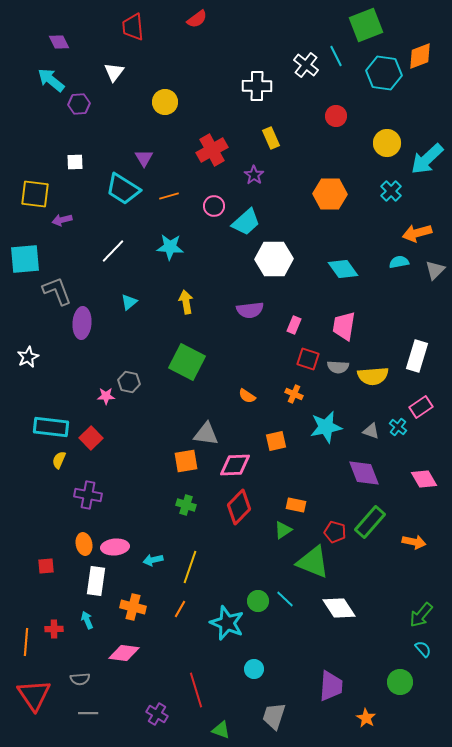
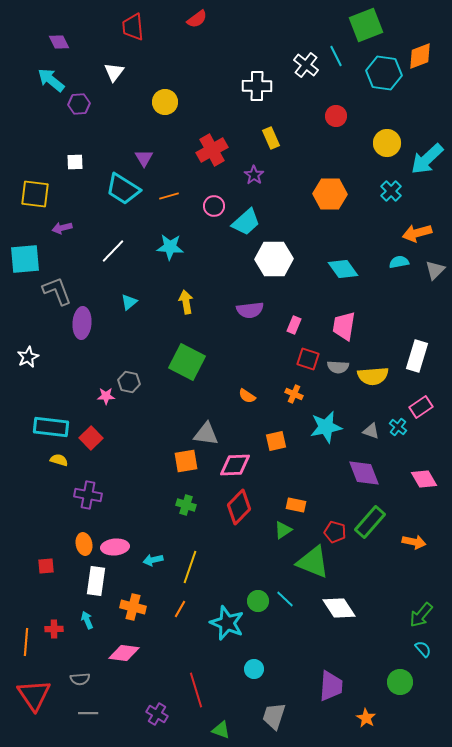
purple arrow at (62, 220): moved 8 px down
yellow semicircle at (59, 460): rotated 84 degrees clockwise
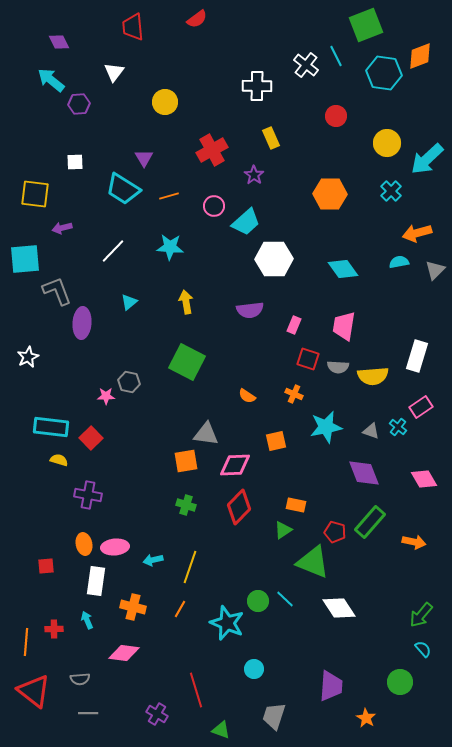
red triangle at (34, 695): moved 4 px up; rotated 18 degrees counterclockwise
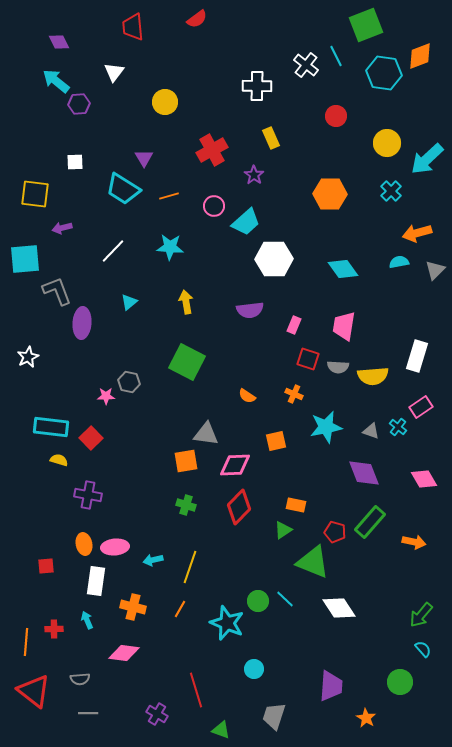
cyan arrow at (51, 80): moved 5 px right, 1 px down
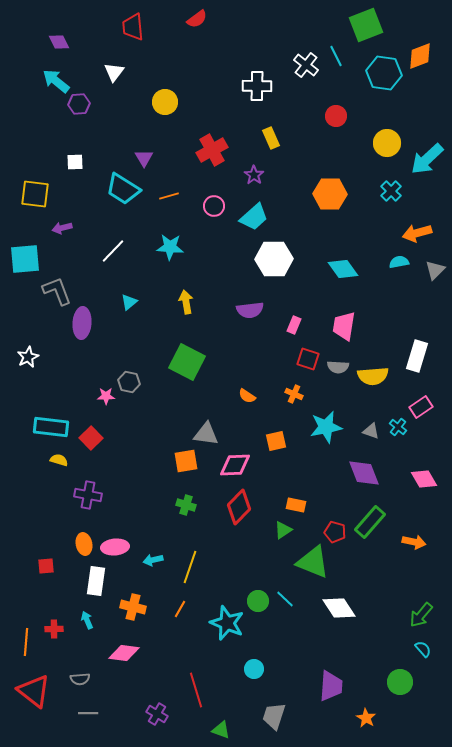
cyan trapezoid at (246, 222): moved 8 px right, 5 px up
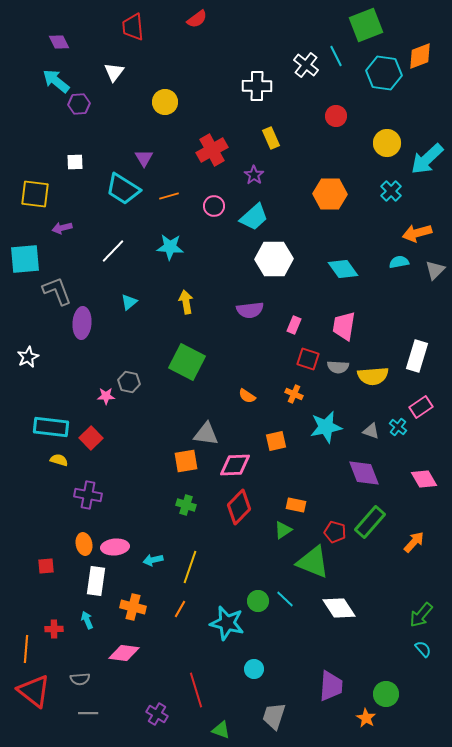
orange arrow at (414, 542): rotated 60 degrees counterclockwise
cyan star at (227, 623): rotated 8 degrees counterclockwise
orange line at (26, 642): moved 7 px down
green circle at (400, 682): moved 14 px left, 12 px down
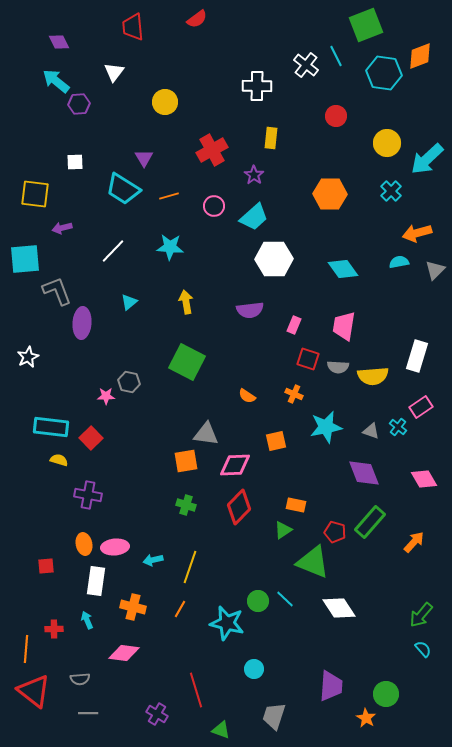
yellow rectangle at (271, 138): rotated 30 degrees clockwise
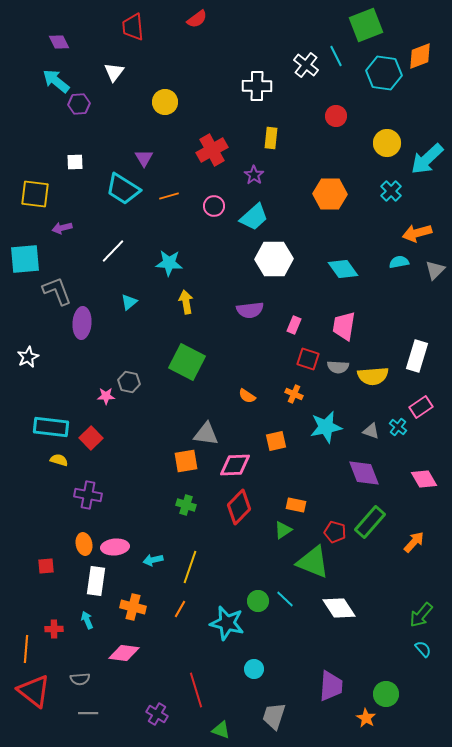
cyan star at (170, 247): moved 1 px left, 16 px down
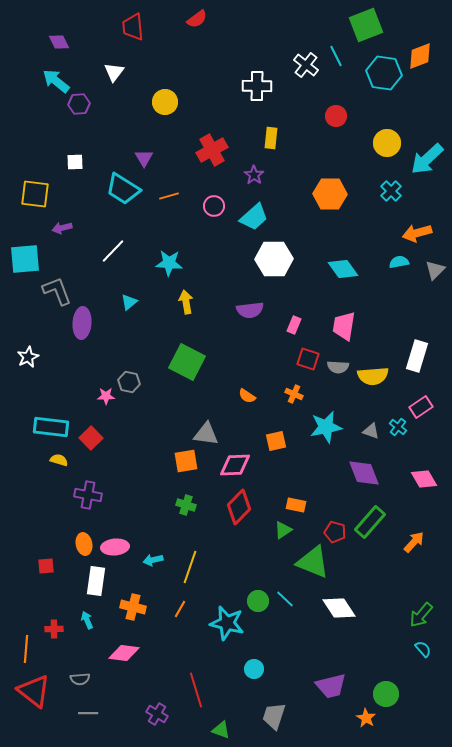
purple trapezoid at (331, 686): rotated 72 degrees clockwise
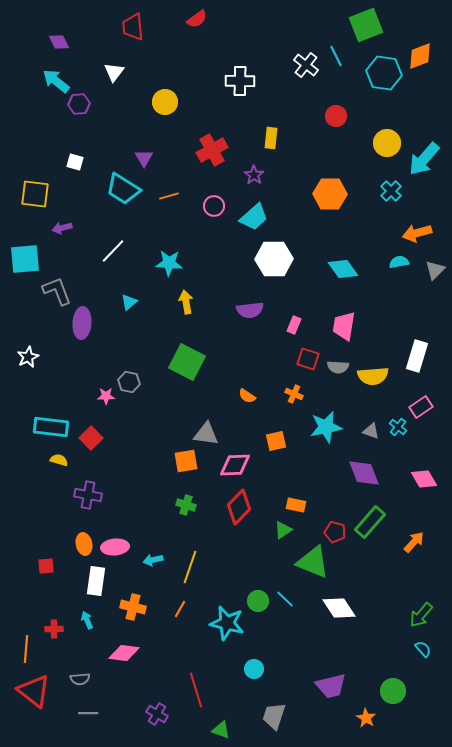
white cross at (257, 86): moved 17 px left, 5 px up
cyan arrow at (427, 159): moved 3 px left; rotated 6 degrees counterclockwise
white square at (75, 162): rotated 18 degrees clockwise
green circle at (386, 694): moved 7 px right, 3 px up
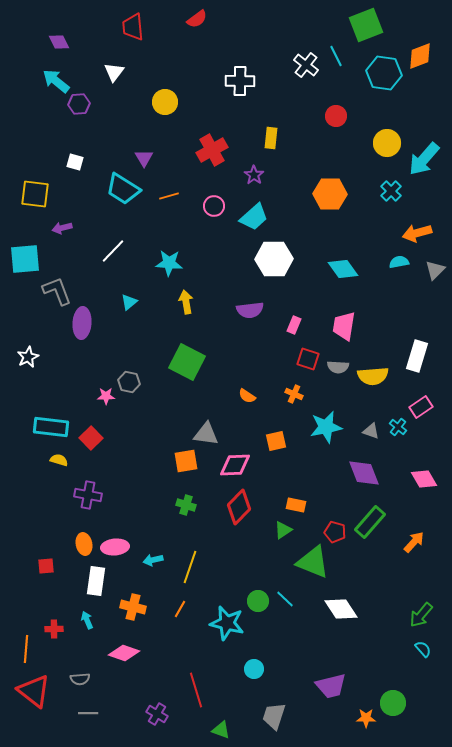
white diamond at (339, 608): moved 2 px right, 1 px down
pink diamond at (124, 653): rotated 12 degrees clockwise
green circle at (393, 691): moved 12 px down
orange star at (366, 718): rotated 30 degrees counterclockwise
